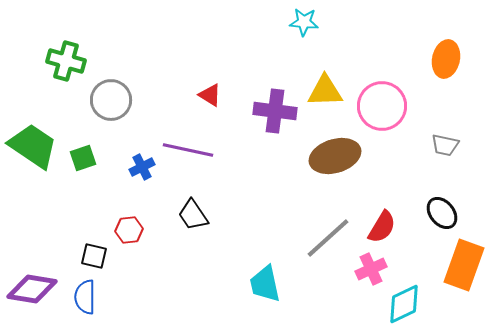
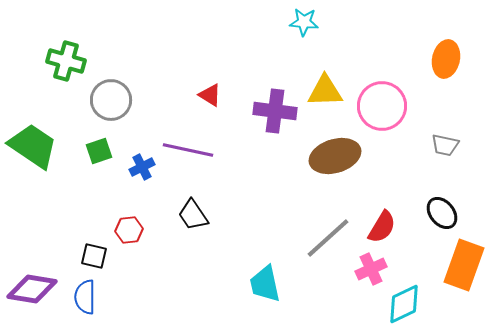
green square: moved 16 px right, 7 px up
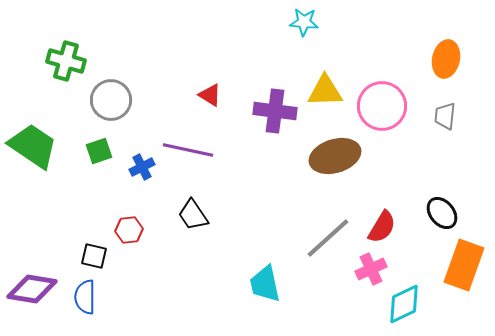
gray trapezoid: moved 29 px up; rotated 84 degrees clockwise
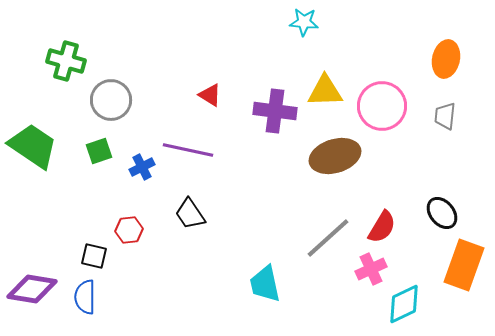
black trapezoid: moved 3 px left, 1 px up
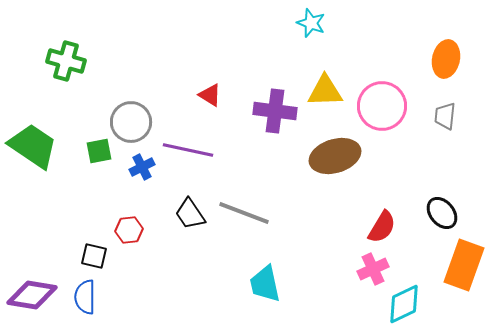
cyan star: moved 7 px right, 1 px down; rotated 16 degrees clockwise
gray circle: moved 20 px right, 22 px down
green square: rotated 8 degrees clockwise
gray line: moved 84 px left, 25 px up; rotated 63 degrees clockwise
pink cross: moved 2 px right
purple diamond: moved 6 px down
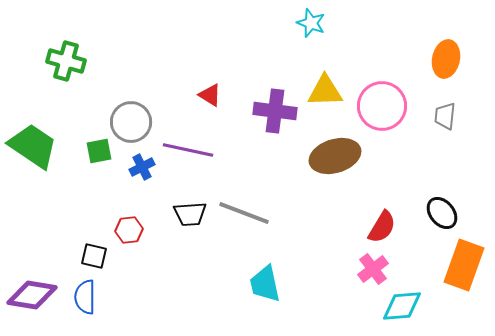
black trapezoid: rotated 60 degrees counterclockwise
pink cross: rotated 12 degrees counterclockwise
cyan diamond: moved 2 px left, 2 px down; rotated 21 degrees clockwise
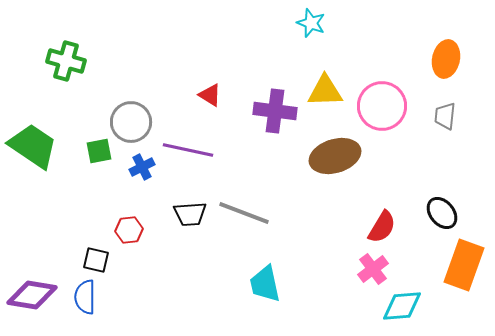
black square: moved 2 px right, 4 px down
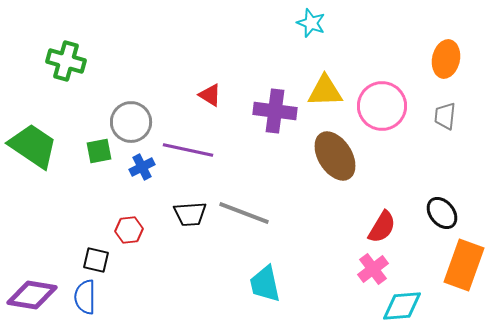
brown ellipse: rotated 75 degrees clockwise
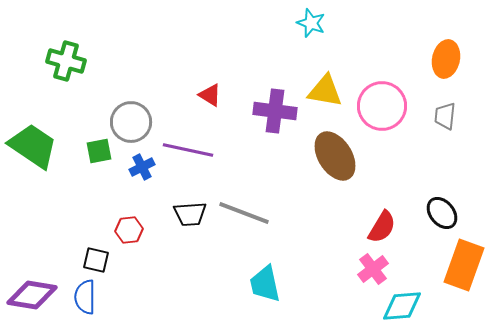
yellow triangle: rotated 12 degrees clockwise
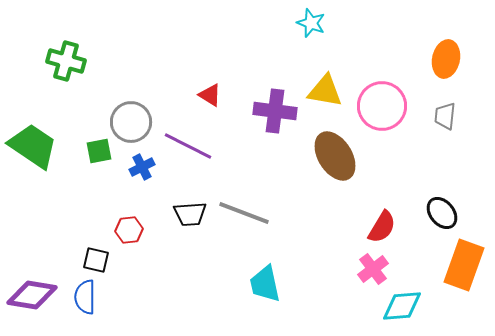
purple line: moved 4 px up; rotated 15 degrees clockwise
